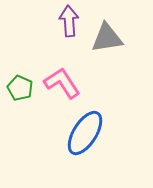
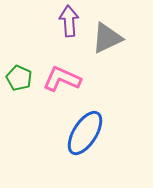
gray triangle: rotated 16 degrees counterclockwise
pink L-shape: moved 4 px up; rotated 33 degrees counterclockwise
green pentagon: moved 1 px left, 10 px up
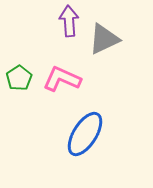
gray triangle: moved 3 px left, 1 px down
green pentagon: rotated 15 degrees clockwise
blue ellipse: moved 1 px down
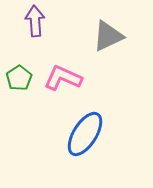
purple arrow: moved 34 px left
gray triangle: moved 4 px right, 3 px up
pink L-shape: moved 1 px right, 1 px up
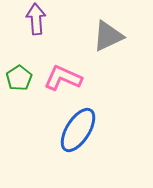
purple arrow: moved 1 px right, 2 px up
blue ellipse: moved 7 px left, 4 px up
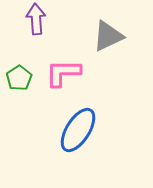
pink L-shape: moved 5 px up; rotated 24 degrees counterclockwise
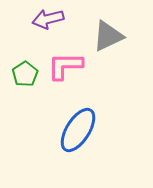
purple arrow: moved 12 px right; rotated 100 degrees counterclockwise
pink L-shape: moved 2 px right, 7 px up
green pentagon: moved 6 px right, 4 px up
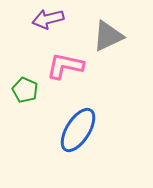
pink L-shape: rotated 12 degrees clockwise
green pentagon: moved 16 px down; rotated 15 degrees counterclockwise
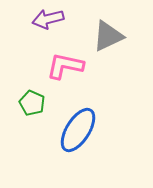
green pentagon: moved 7 px right, 13 px down
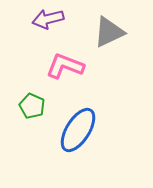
gray triangle: moved 1 px right, 4 px up
pink L-shape: rotated 9 degrees clockwise
green pentagon: moved 3 px down
